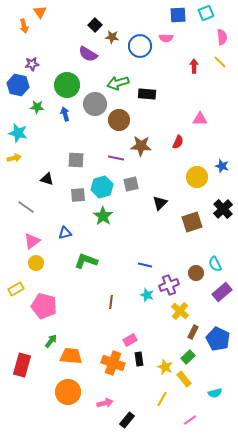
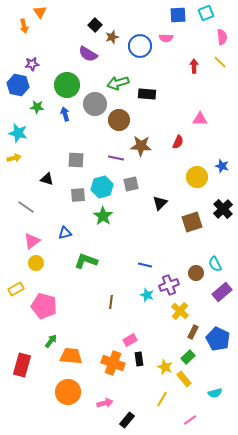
brown star at (112, 37): rotated 24 degrees counterclockwise
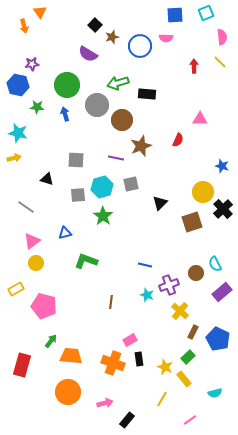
blue square at (178, 15): moved 3 px left
gray circle at (95, 104): moved 2 px right, 1 px down
brown circle at (119, 120): moved 3 px right
red semicircle at (178, 142): moved 2 px up
brown star at (141, 146): rotated 25 degrees counterclockwise
yellow circle at (197, 177): moved 6 px right, 15 px down
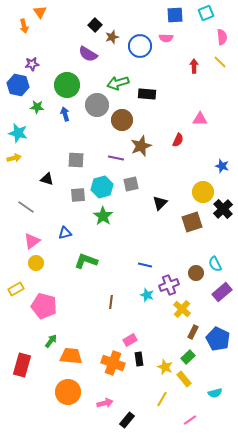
yellow cross at (180, 311): moved 2 px right, 2 px up
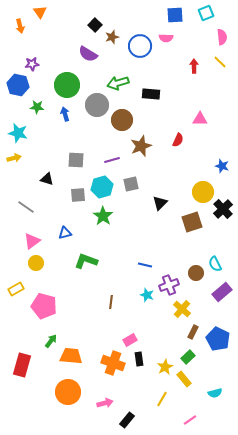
orange arrow at (24, 26): moved 4 px left
black rectangle at (147, 94): moved 4 px right
purple line at (116, 158): moved 4 px left, 2 px down; rotated 28 degrees counterclockwise
yellow star at (165, 367): rotated 21 degrees clockwise
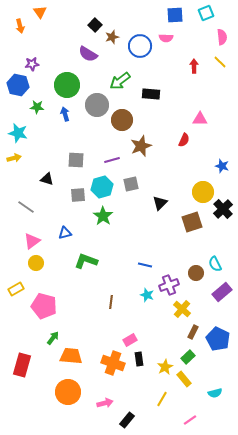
green arrow at (118, 83): moved 2 px right, 2 px up; rotated 20 degrees counterclockwise
red semicircle at (178, 140): moved 6 px right
green arrow at (51, 341): moved 2 px right, 3 px up
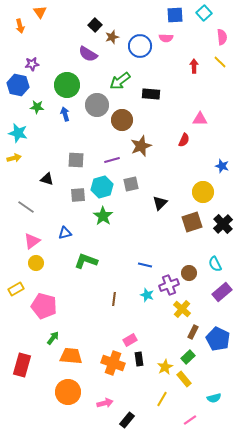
cyan square at (206, 13): moved 2 px left; rotated 21 degrees counterclockwise
black cross at (223, 209): moved 15 px down
brown circle at (196, 273): moved 7 px left
brown line at (111, 302): moved 3 px right, 3 px up
cyan semicircle at (215, 393): moved 1 px left, 5 px down
